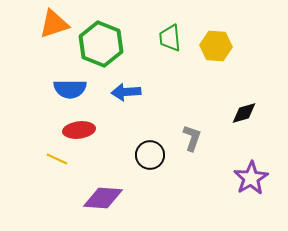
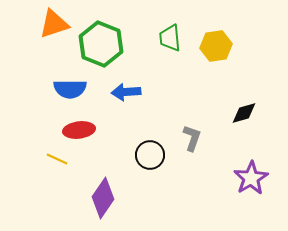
yellow hexagon: rotated 12 degrees counterclockwise
purple diamond: rotated 60 degrees counterclockwise
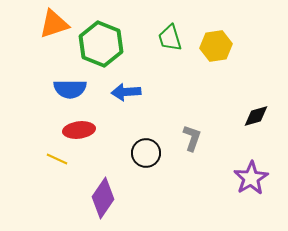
green trapezoid: rotated 12 degrees counterclockwise
black diamond: moved 12 px right, 3 px down
black circle: moved 4 px left, 2 px up
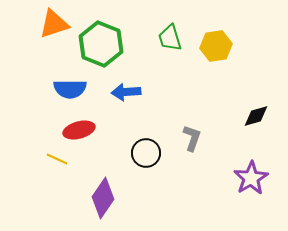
red ellipse: rotated 8 degrees counterclockwise
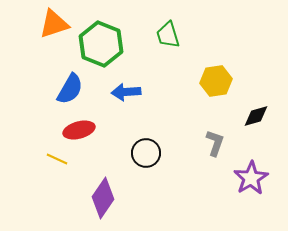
green trapezoid: moved 2 px left, 3 px up
yellow hexagon: moved 35 px down
blue semicircle: rotated 60 degrees counterclockwise
gray L-shape: moved 23 px right, 5 px down
